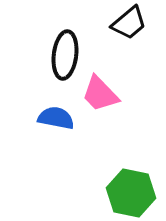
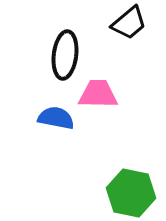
pink trapezoid: moved 2 px left; rotated 135 degrees clockwise
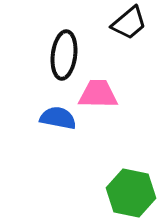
black ellipse: moved 1 px left
blue semicircle: moved 2 px right
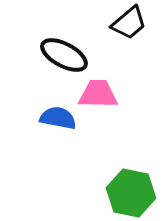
black ellipse: rotated 69 degrees counterclockwise
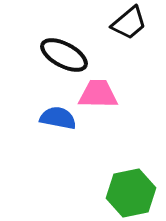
green hexagon: rotated 24 degrees counterclockwise
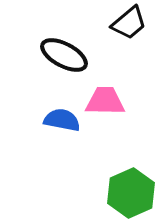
pink trapezoid: moved 7 px right, 7 px down
blue semicircle: moved 4 px right, 2 px down
green hexagon: rotated 12 degrees counterclockwise
